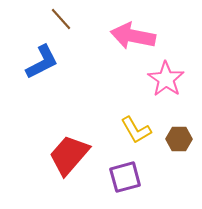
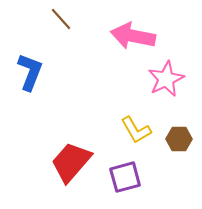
blue L-shape: moved 12 px left, 10 px down; rotated 42 degrees counterclockwise
pink star: rotated 12 degrees clockwise
red trapezoid: moved 2 px right, 7 px down
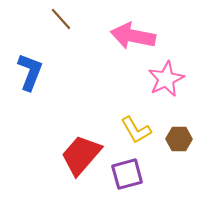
red trapezoid: moved 10 px right, 7 px up
purple square: moved 2 px right, 3 px up
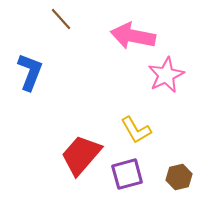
pink star: moved 4 px up
brown hexagon: moved 38 px down; rotated 15 degrees counterclockwise
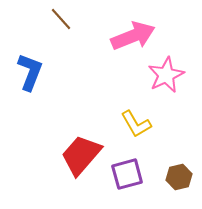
pink arrow: rotated 147 degrees clockwise
yellow L-shape: moved 6 px up
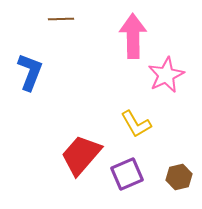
brown line: rotated 50 degrees counterclockwise
pink arrow: rotated 69 degrees counterclockwise
purple square: rotated 8 degrees counterclockwise
